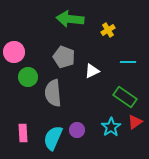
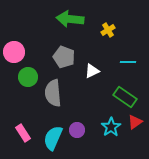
pink rectangle: rotated 30 degrees counterclockwise
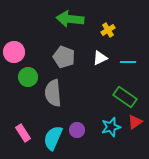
white triangle: moved 8 px right, 13 px up
cyan star: rotated 18 degrees clockwise
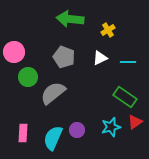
gray semicircle: rotated 56 degrees clockwise
pink rectangle: rotated 36 degrees clockwise
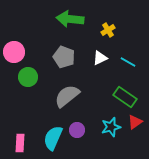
cyan line: rotated 28 degrees clockwise
gray semicircle: moved 14 px right, 3 px down
pink rectangle: moved 3 px left, 10 px down
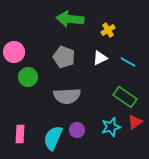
gray semicircle: rotated 144 degrees counterclockwise
pink rectangle: moved 9 px up
